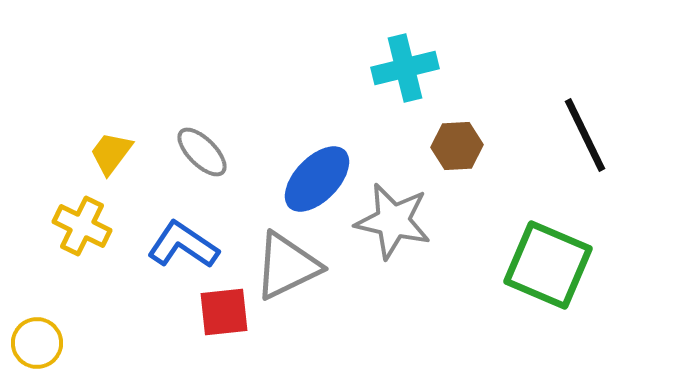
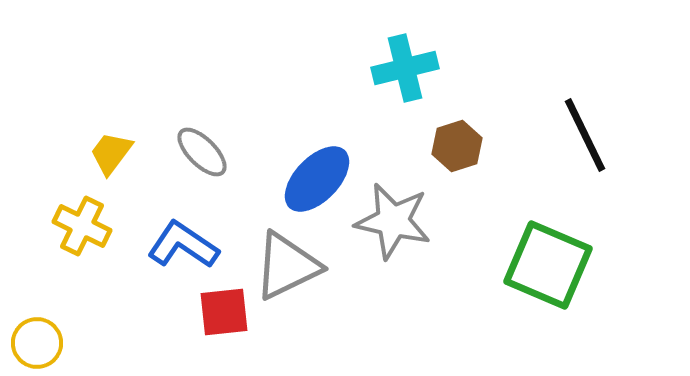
brown hexagon: rotated 15 degrees counterclockwise
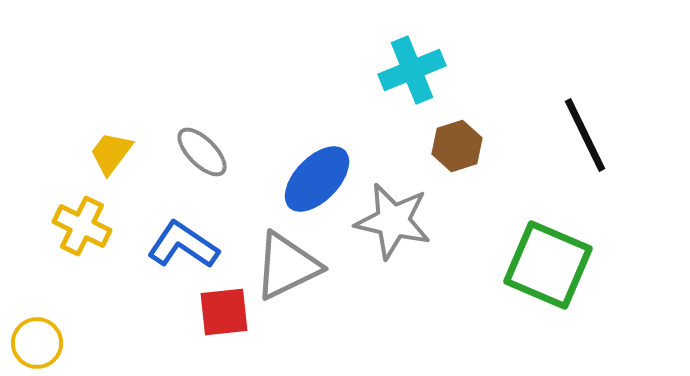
cyan cross: moved 7 px right, 2 px down; rotated 8 degrees counterclockwise
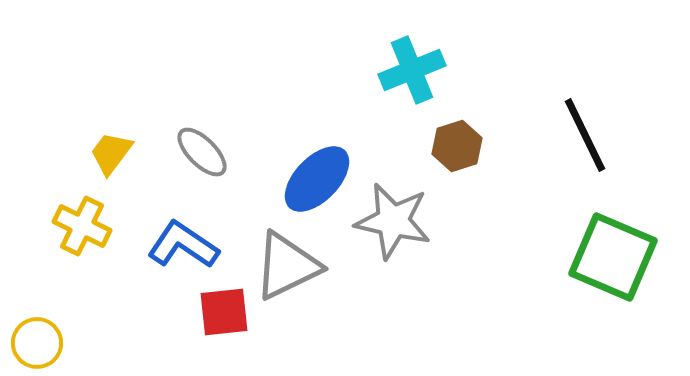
green square: moved 65 px right, 8 px up
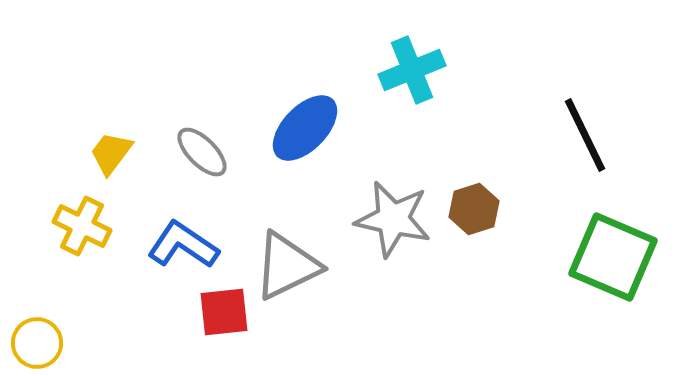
brown hexagon: moved 17 px right, 63 px down
blue ellipse: moved 12 px left, 51 px up
gray star: moved 2 px up
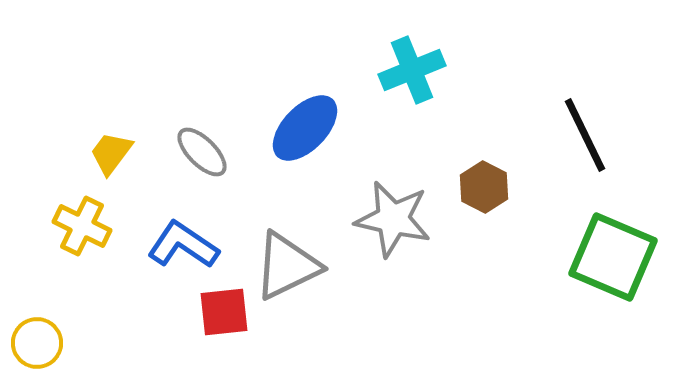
brown hexagon: moved 10 px right, 22 px up; rotated 15 degrees counterclockwise
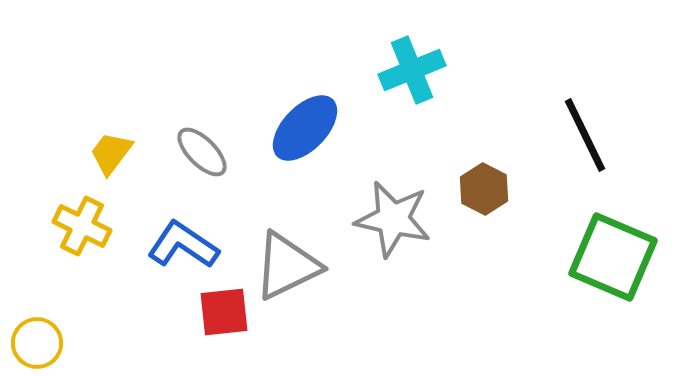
brown hexagon: moved 2 px down
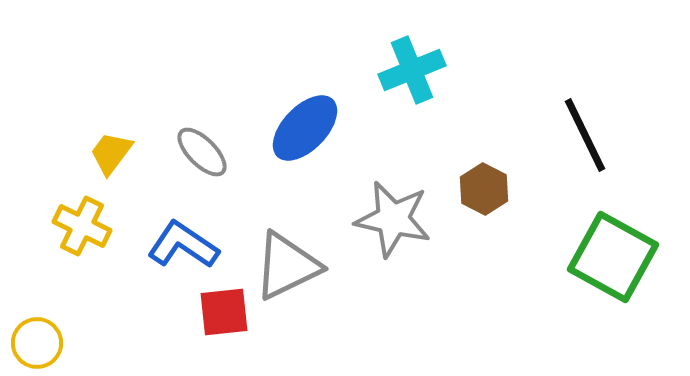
green square: rotated 6 degrees clockwise
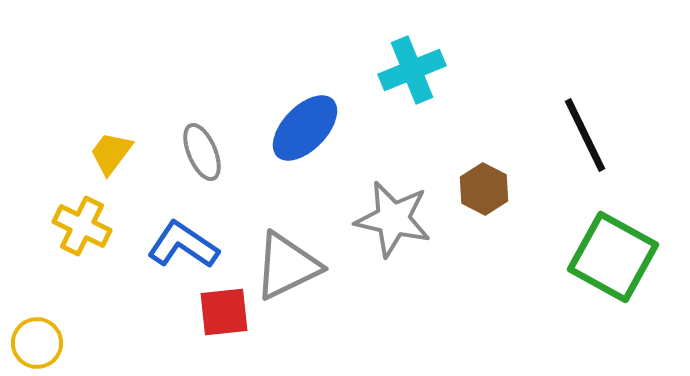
gray ellipse: rotated 22 degrees clockwise
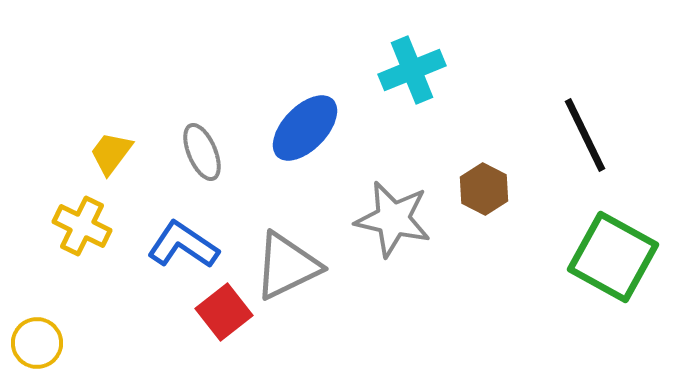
red square: rotated 32 degrees counterclockwise
